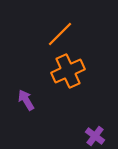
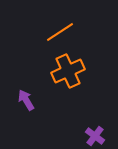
orange line: moved 2 px up; rotated 12 degrees clockwise
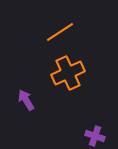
orange cross: moved 2 px down
purple cross: rotated 18 degrees counterclockwise
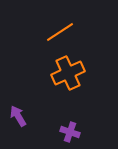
purple arrow: moved 8 px left, 16 px down
purple cross: moved 25 px left, 4 px up
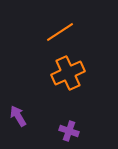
purple cross: moved 1 px left, 1 px up
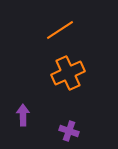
orange line: moved 2 px up
purple arrow: moved 5 px right, 1 px up; rotated 30 degrees clockwise
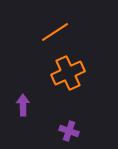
orange line: moved 5 px left, 2 px down
purple arrow: moved 10 px up
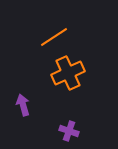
orange line: moved 1 px left, 5 px down
purple arrow: rotated 15 degrees counterclockwise
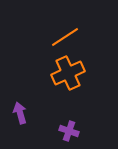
orange line: moved 11 px right
purple arrow: moved 3 px left, 8 px down
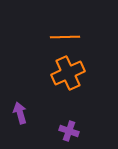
orange line: rotated 32 degrees clockwise
